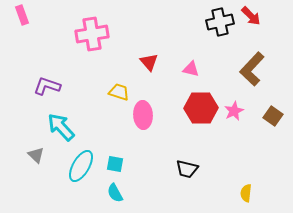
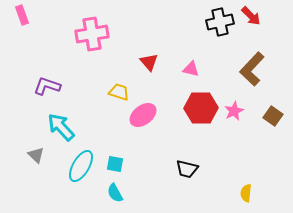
pink ellipse: rotated 56 degrees clockwise
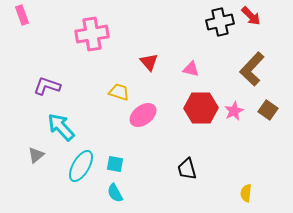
brown square: moved 5 px left, 6 px up
gray triangle: rotated 36 degrees clockwise
black trapezoid: rotated 60 degrees clockwise
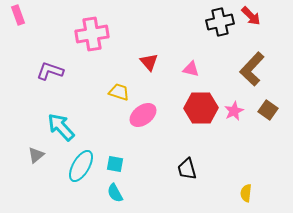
pink rectangle: moved 4 px left
purple L-shape: moved 3 px right, 15 px up
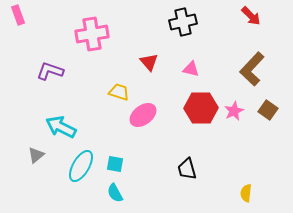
black cross: moved 37 px left
cyan arrow: rotated 20 degrees counterclockwise
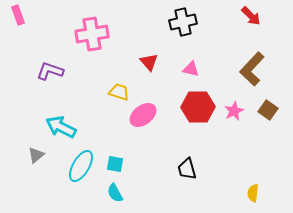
red hexagon: moved 3 px left, 1 px up
yellow semicircle: moved 7 px right
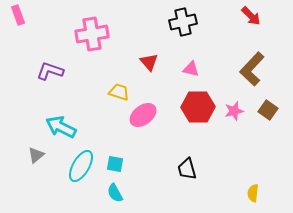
pink star: rotated 12 degrees clockwise
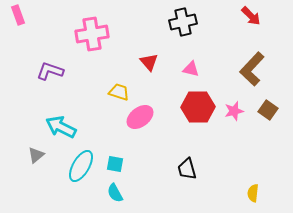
pink ellipse: moved 3 px left, 2 px down
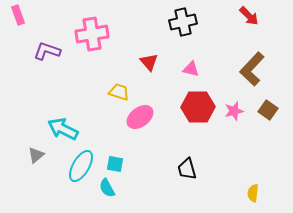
red arrow: moved 2 px left
purple L-shape: moved 3 px left, 20 px up
cyan arrow: moved 2 px right, 2 px down
cyan semicircle: moved 8 px left, 5 px up
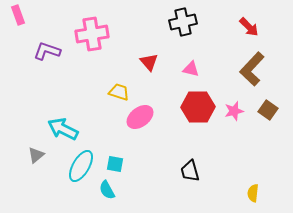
red arrow: moved 11 px down
black trapezoid: moved 3 px right, 2 px down
cyan semicircle: moved 2 px down
